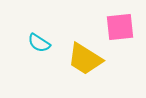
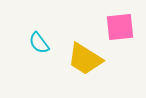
cyan semicircle: rotated 20 degrees clockwise
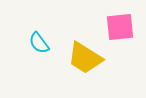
yellow trapezoid: moved 1 px up
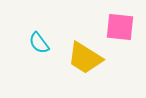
pink square: rotated 12 degrees clockwise
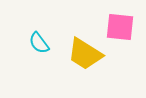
yellow trapezoid: moved 4 px up
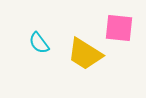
pink square: moved 1 px left, 1 px down
